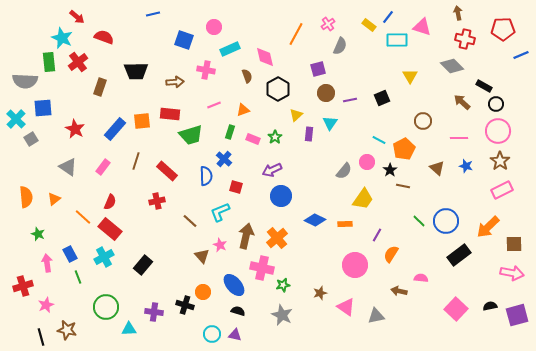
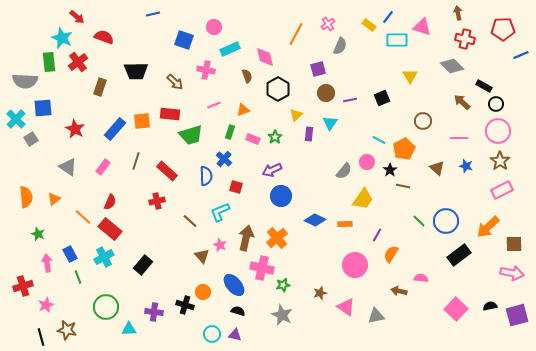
brown arrow at (175, 82): rotated 48 degrees clockwise
brown arrow at (246, 236): moved 2 px down
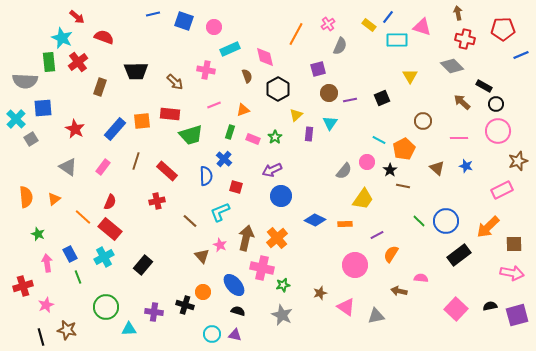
blue square at (184, 40): moved 19 px up
brown circle at (326, 93): moved 3 px right
brown star at (500, 161): moved 18 px right; rotated 18 degrees clockwise
purple line at (377, 235): rotated 32 degrees clockwise
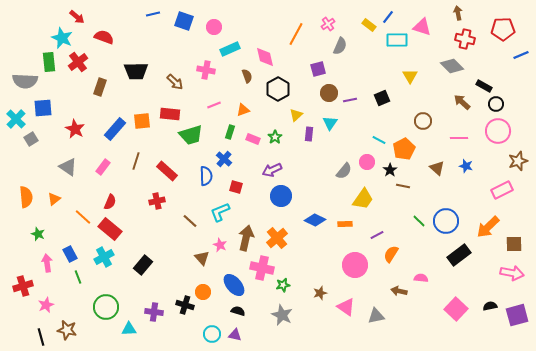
brown triangle at (202, 256): moved 2 px down
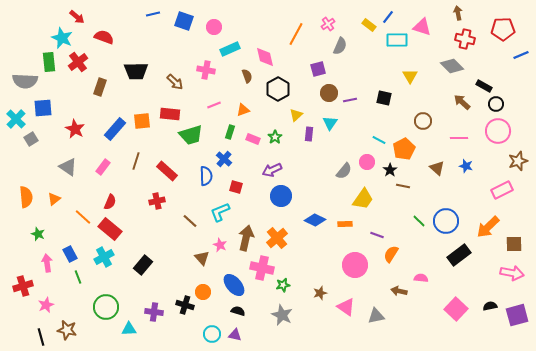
black square at (382, 98): moved 2 px right; rotated 35 degrees clockwise
purple line at (377, 235): rotated 48 degrees clockwise
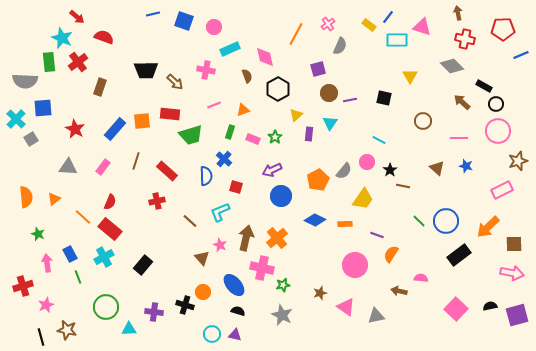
black trapezoid at (136, 71): moved 10 px right, 1 px up
orange pentagon at (404, 149): moved 86 px left, 31 px down
gray triangle at (68, 167): rotated 30 degrees counterclockwise
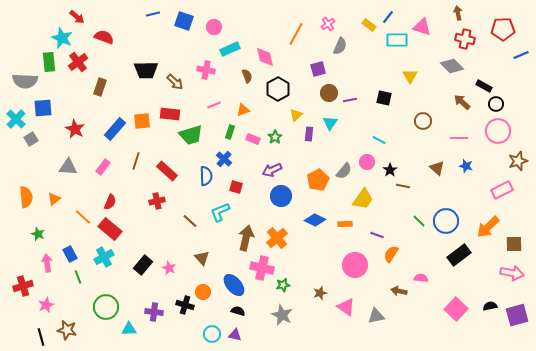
pink star at (220, 245): moved 51 px left, 23 px down
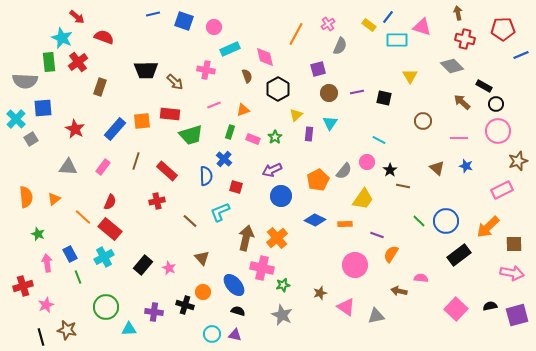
purple line at (350, 100): moved 7 px right, 8 px up
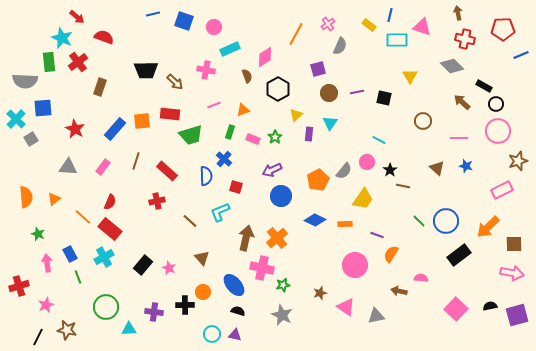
blue line at (388, 17): moved 2 px right, 2 px up; rotated 24 degrees counterclockwise
pink diamond at (265, 57): rotated 70 degrees clockwise
red cross at (23, 286): moved 4 px left
black cross at (185, 305): rotated 18 degrees counterclockwise
black line at (41, 337): moved 3 px left; rotated 42 degrees clockwise
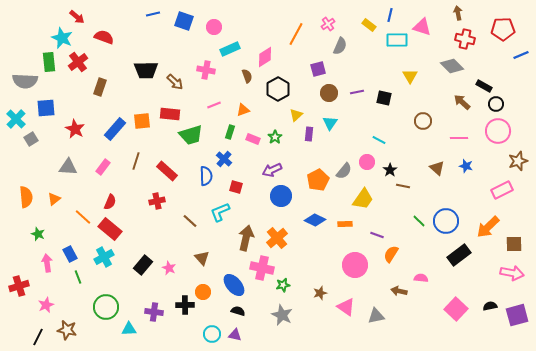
blue square at (43, 108): moved 3 px right
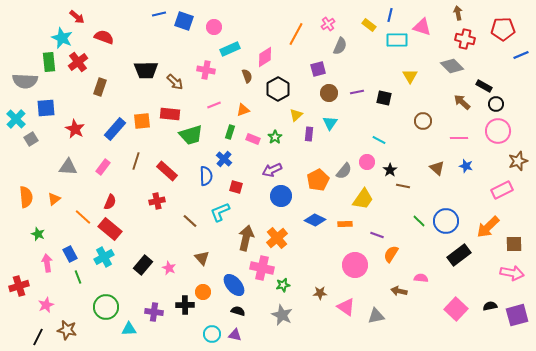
blue line at (153, 14): moved 6 px right
brown star at (320, 293): rotated 16 degrees clockwise
